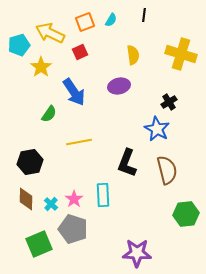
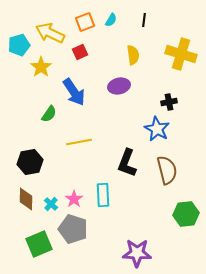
black line: moved 5 px down
black cross: rotated 21 degrees clockwise
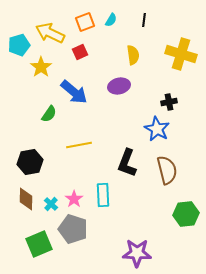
blue arrow: rotated 16 degrees counterclockwise
yellow line: moved 3 px down
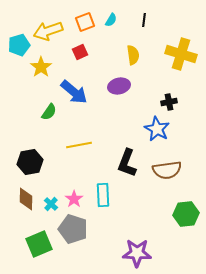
yellow arrow: moved 2 px left, 2 px up; rotated 44 degrees counterclockwise
green semicircle: moved 2 px up
brown semicircle: rotated 96 degrees clockwise
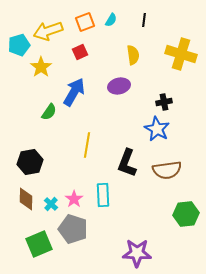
blue arrow: rotated 100 degrees counterclockwise
black cross: moved 5 px left
yellow line: moved 8 px right; rotated 70 degrees counterclockwise
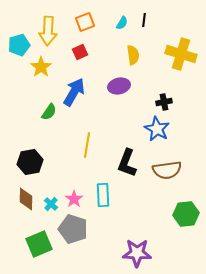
cyan semicircle: moved 11 px right, 3 px down
yellow arrow: rotated 68 degrees counterclockwise
